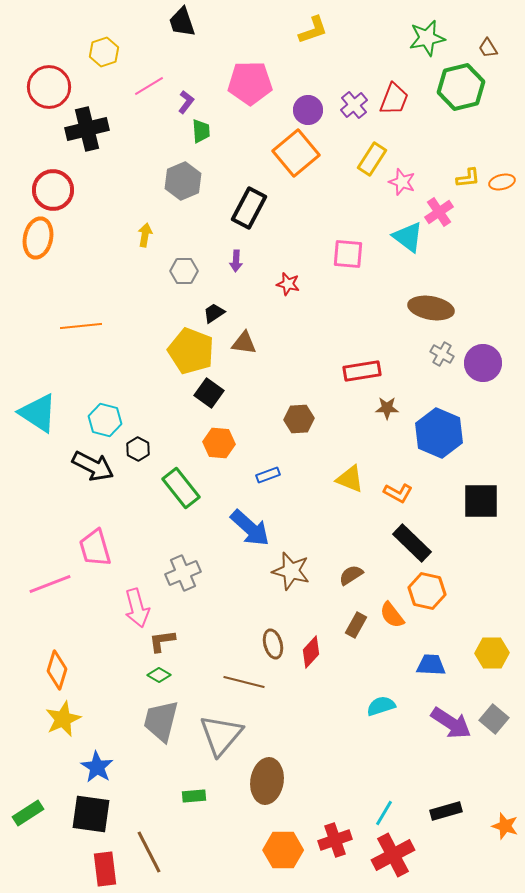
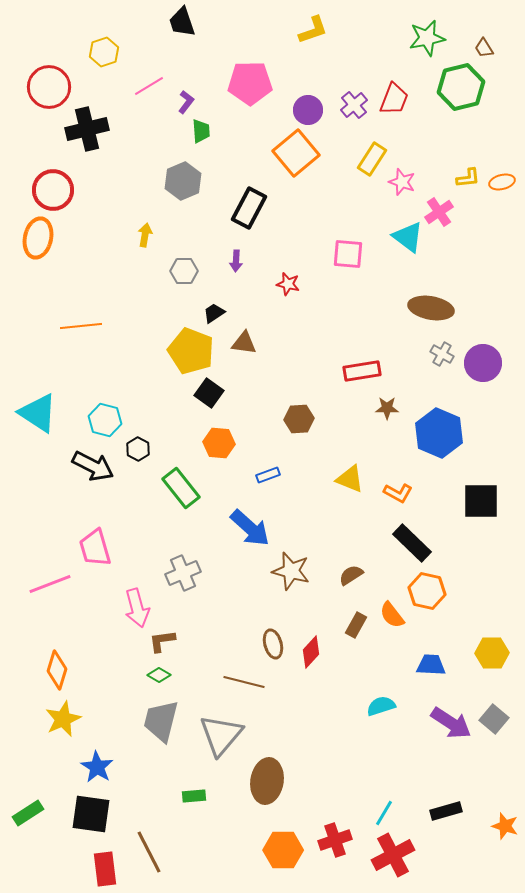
brown trapezoid at (488, 48): moved 4 px left
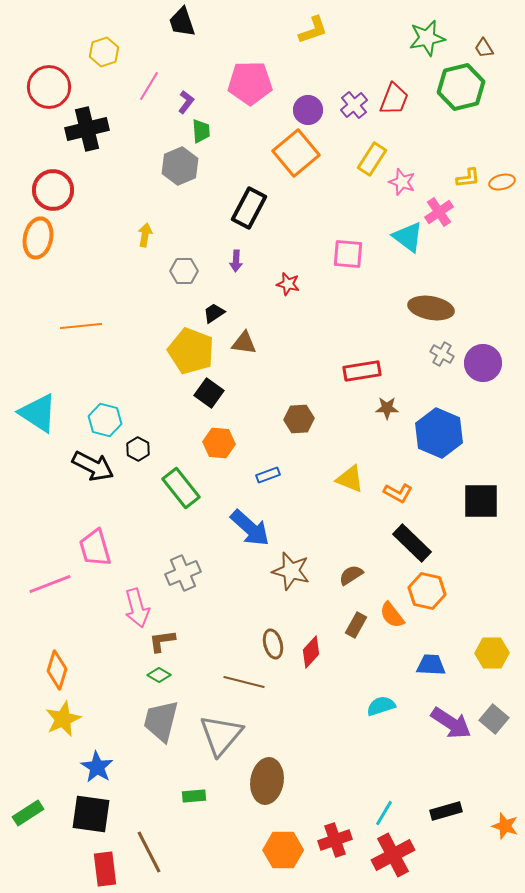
pink line at (149, 86): rotated 28 degrees counterclockwise
gray hexagon at (183, 181): moved 3 px left, 15 px up
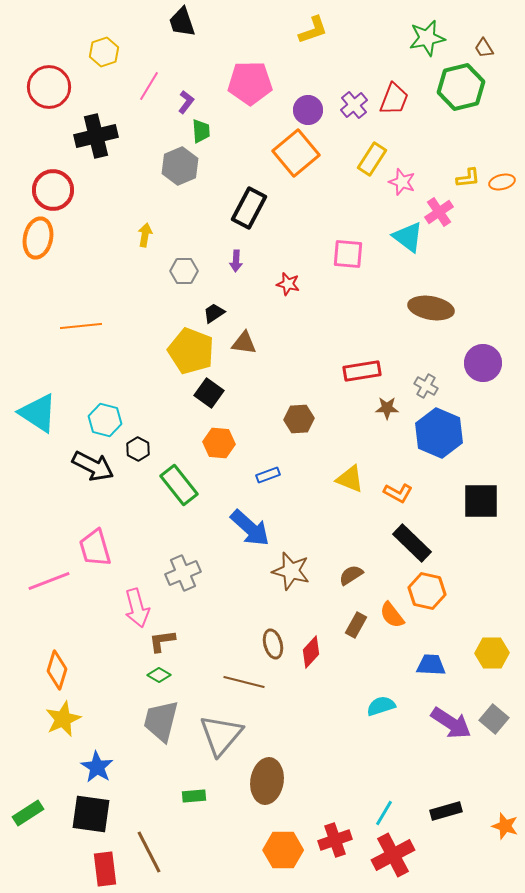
black cross at (87, 129): moved 9 px right, 7 px down
gray cross at (442, 354): moved 16 px left, 32 px down
green rectangle at (181, 488): moved 2 px left, 3 px up
pink line at (50, 584): moved 1 px left, 3 px up
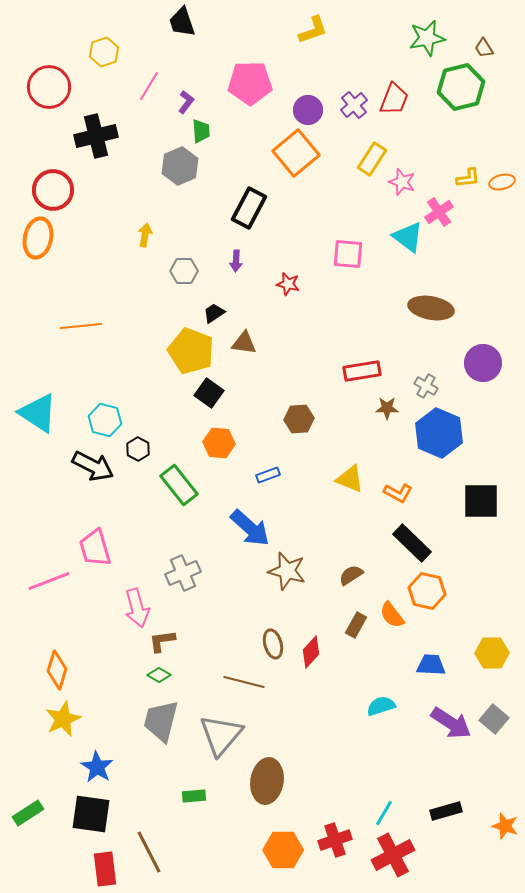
brown star at (291, 571): moved 4 px left
